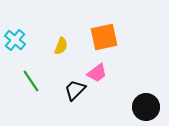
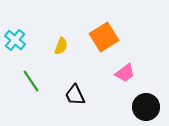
orange square: rotated 20 degrees counterclockwise
pink trapezoid: moved 28 px right
black trapezoid: moved 5 px down; rotated 70 degrees counterclockwise
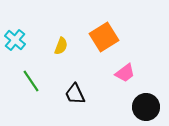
black trapezoid: moved 1 px up
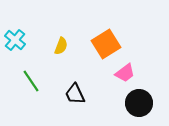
orange square: moved 2 px right, 7 px down
black circle: moved 7 px left, 4 px up
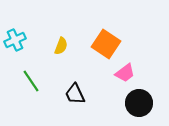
cyan cross: rotated 25 degrees clockwise
orange square: rotated 24 degrees counterclockwise
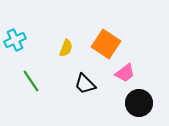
yellow semicircle: moved 5 px right, 2 px down
black trapezoid: moved 10 px right, 10 px up; rotated 20 degrees counterclockwise
